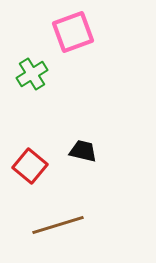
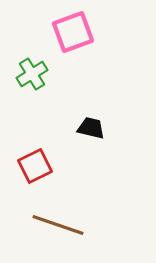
black trapezoid: moved 8 px right, 23 px up
red square: moved 5 px right; rotated 24 degrees clockwise
brown line: rotated 36 degrees clockwise
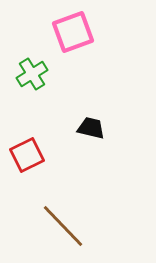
red square: moved 8 px left, 11 px up
brown line: moved 5 px right, 1 px down; rotated 27 degrees clockwise
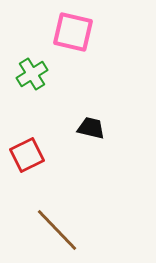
pink square: rotated 33 degrees clockwise
brown line: moved 6 px left, 4 px down
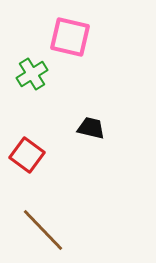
pink square: moved 3 px left, 5 px down
red square: rotated 28 degrees counterclockwise
brown line: moved 14 px left
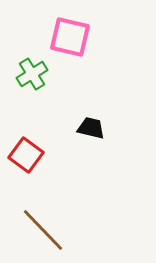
red square: moved 1 px left
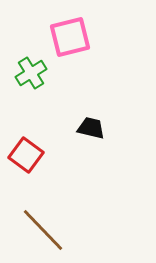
pink square: rotated 27 degrees counterclockwise
green cross: moved 1 px left, 1 px up
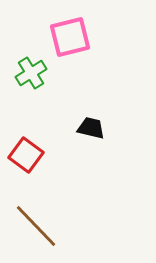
brown line: moved 7 px left, 4 px up
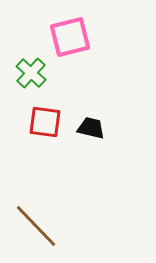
green cross: rotated 16 degrees counterclockwise
red square: moved 19 px right, 33 px up; rotated 28 degrees counterclockwise
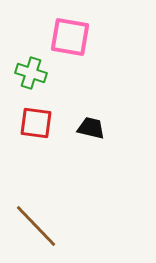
pink square: rotated 24 degrees clockwise
green cross: rotated 24 degrees counterclockwise
red square: moved 9 px left, 1 px down
